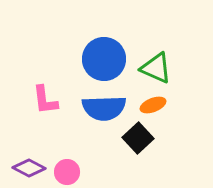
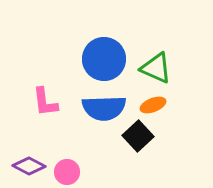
pink L-shape: moved 2 px down
black square: moved 2 px up
purple diamond: moved 2 px up
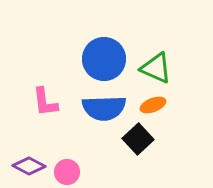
black square: moved 3 px down
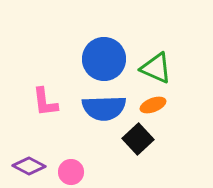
pink circle: moved 4 px right
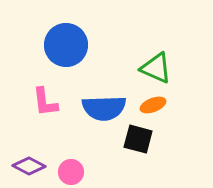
blue circle: moved 38 px left, 14 px up
black square: rotated 32 degrees counterclockwise
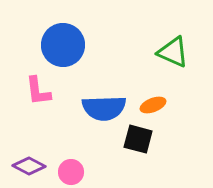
blue circle: moved 3 px left
green triangle: moved 17 px right, 16 px up
pink L-shape: moved 7 px left, 11 px up
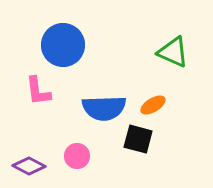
orange ellipse: rotated 10 degrees counterclockwise
pink circle: moved 6 px right, 16 px up
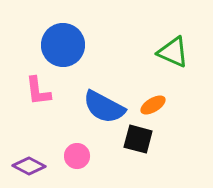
blue semicircle: moved 1 px up; rotated 30 degrees clockwise
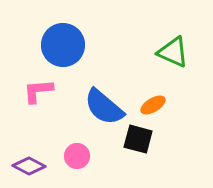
pink L-shape: rotated 92 degrees clockwise
blue semicircle: rotated 12 degrees clockwise
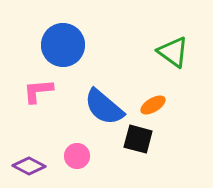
green triangle: rotated 12 degrees clockwise
